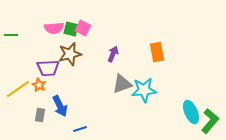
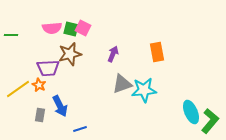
pink semicircle: moved 2 px left
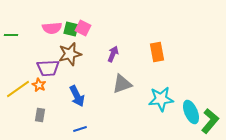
cyan star: moved 17 px right, 9 px down
blue arrow: moved 17 px right, 10 px up
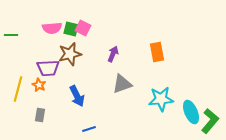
yellow line: rotated 40 degrees counterclockwise
blue line: moved 9 px right
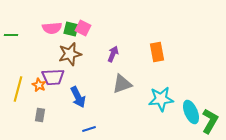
purple trapezoid: moved 5 px right, 9 px down
blue arrow: moved 1 px right, 1 px down
green L-shape: rotated 10 degrees counterclockwise
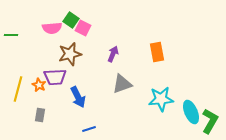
green square: moved 9 px up; rotated 21 degrees clockwise
purple trapezoid: moved 2 px right
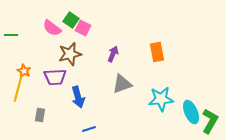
pink semicircle: rotated 42 degrees clockwise
orange star: moved 15 px left, 14 px up
blue arrow: rotated 10 degrees clockwise
